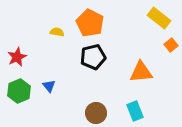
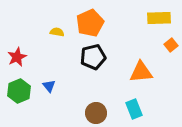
yellow rectangle: rotated 40 degrees counterclockwise
orange pentagon: rotated 20 degrees clockwise
cyan rectangle: moved 1 px left, 2 px up
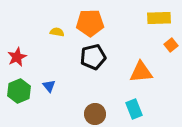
orange pentagon: rotated 24 degrees clockwise
brown circle: moved 1 px left, 1 px down
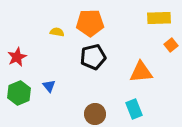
green hexagon: moved 2 px down
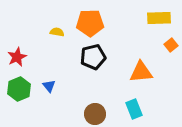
green hexagon: moved 4 px up
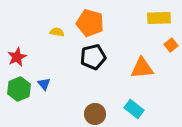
orange pentagon: rotated 16 degrees clockwise
orange triangle: moved 1 px right, 4 px up
blue triangle: moved 5 px left, 2 px up
cyan rectangle: rotated 30 degrees counterclockwise
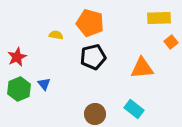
yellow semicircle: moved 1 px left, 3 px down
orange square: moved 3 px up
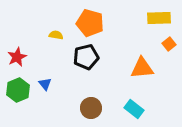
orange square: moved 2 px left, 2 px down
black pentagon: moved 7 px left
blue triangle: moved 1 px right
green hexagon: moved 1 px left, 1 px down
brown circle: moved 4 px left, 6 px up
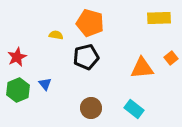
orange square: moved 2 px right, 14 px down
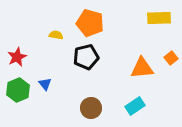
cyan rectangle: moved 1 px right, 3 px up; rotated 72 degrees counterclockwise
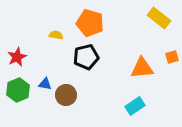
yellow rectangle: rotated 40 degrees clockwise
orange square: moved 1 px right, 1 px up; rotated 24 degrees clockwise
blue triangle: rotated 40 degrees counterclockwise
brown circle: moved 25 px left, 13 px up
